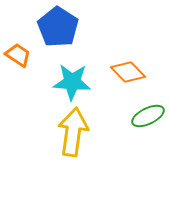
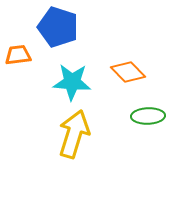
blue pentagon: rotated 15 degrees counterclockwise
orange trapezoid: rotated 40 degrees counterclockwise
green ellipse: rotated 24 degrees clockwise
yellow arrow: moved 1 px right, 2 px down; rotated 9 degrees clockwise
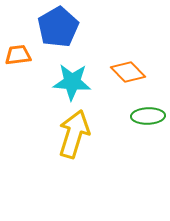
blue pentagon: rotated 24 degrees clockwise
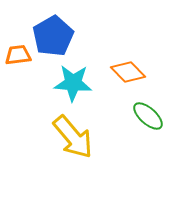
blue pentagon: moved 5 px left, 9 px down
cyan star: moved 1 px right, 1 px down
green ellipse: rotated 44 degrees clockwise
yellow arrow: moved 1 px left, 3 px down; rotated 123 degrees clockwise
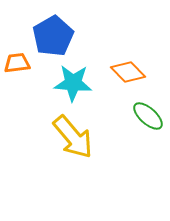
orange trapezoid: moved 1 px left, 8 px down
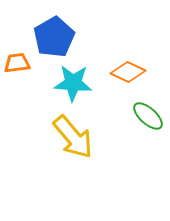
blue pentagon: moved 1 px right, 1 px down
orange diamond: rotated 20 degrees counterclockwise
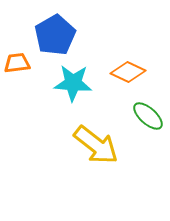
blue pentagon: moved 1 px right, 2 px up
yellow arrow: moved 23 px right, 8 px down; rotated 12 degrees counterclockwise
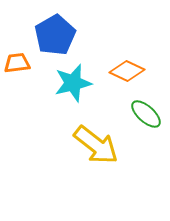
orange diamond: moved 1 px left, 1 px up
cyan star: rotated 18 degrees counterclockwise
green ellipse: moved 2 px left, 2 px up
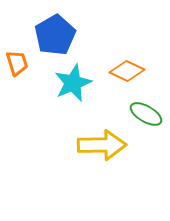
orange trapezoid: rotated 80 degrees clockwise
cyan star: rotated 9 degrees counterclockwise
green ellipse: rotated 12 degrees counterclockwise
yellow arrow: moved 6 px right; rotated 39 degrees counterclockwise
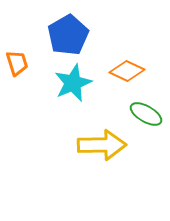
blue pentagon: moved 13 px right
